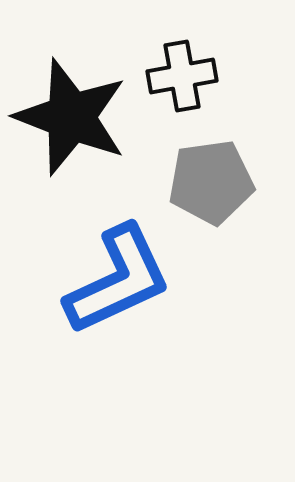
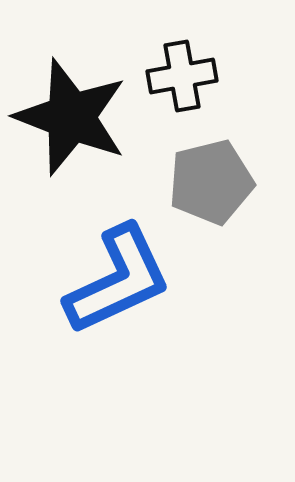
gray pentagon: rotated 6 degrees counterclockwise
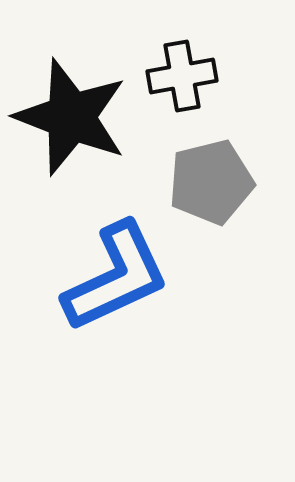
blue L-shape: moved 2 px left, 3 px up
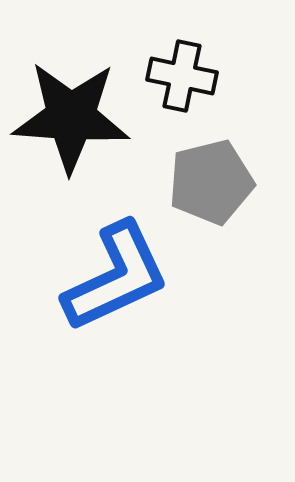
black cross: rotated 22 degrees clockwise
black star: rotated 17 degrees counterclockwise
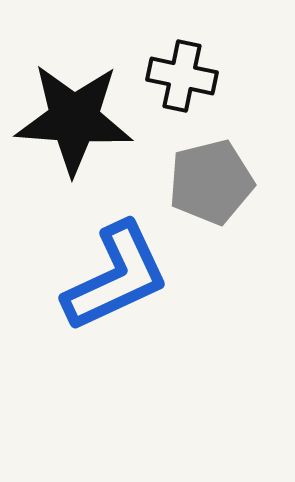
black star: moved 3 px right, 2 px down
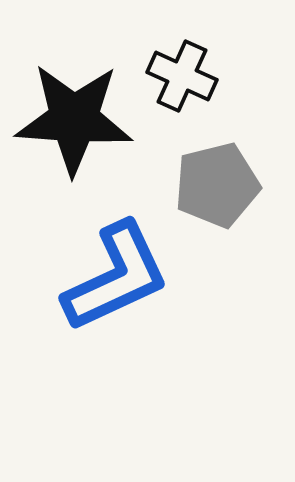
black cross: rotated 12 degrees clockwise
gray pentagon: moved 6 px right, 3 px down
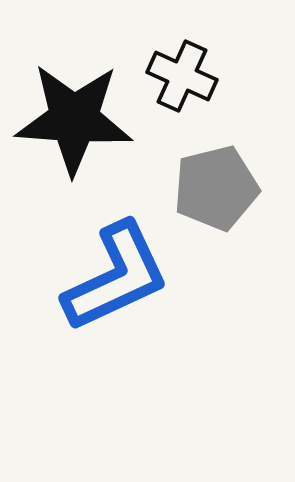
gray pentagon: moved 1 px left, 3 px down
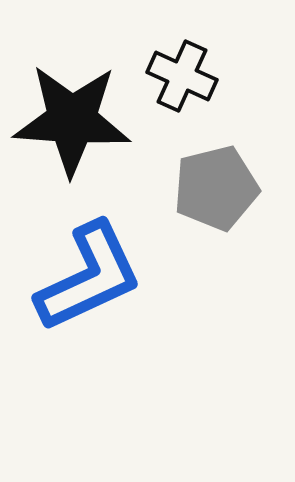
black star: moved 2 px left, 1 px down
blue L-shape: moved 27 px left
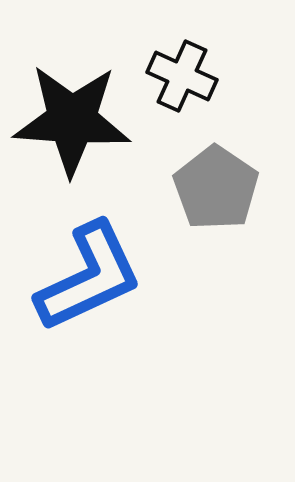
gray pentagon: rotated 24 degrees counterclockwise
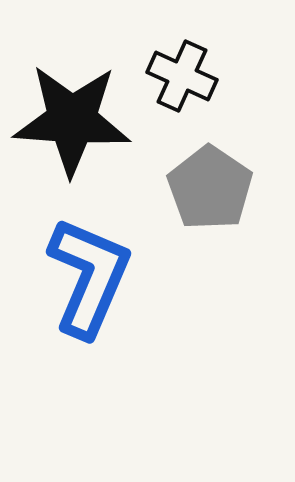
gray pentagon: moved 6 px left
blue L-shape: rotated 42 degrees counterclockwise
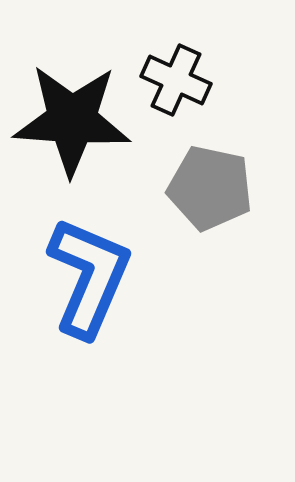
black cross: moved 6 px left, 4 px down
gray pentagon: rotated 22 degrees counterclockwise
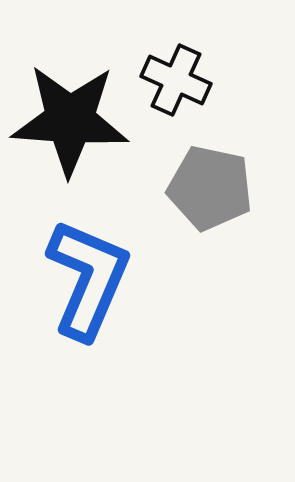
black star: moved 2 px left
blue L-shape: moved 1 px left, 2 px down
